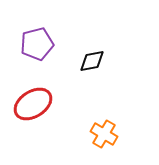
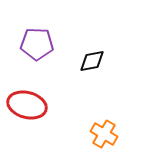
purple pentagon: rotated 16 degrees clockwise
red ellipse: moved 6 px left, 1 px down; rotated 48 degrees clockwise
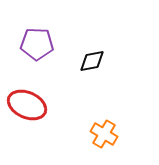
red ellipse: rotated 9 degrees clockwise
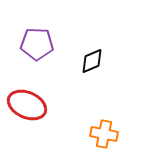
black diamond: rotated 12 degrees counterclockwise
orange cross: rotated 20 degrees counterclockwise
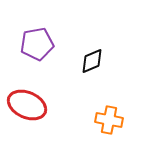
purple pentagon: rotated 12 degrees counterclockwise
orange cross: moved 5 px right, 14 px up
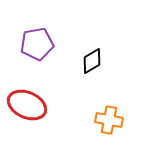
black diamond: rotated 8 degrees counterclockwise
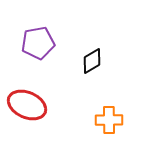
purple pentagon: moved 1 px right, 1 px up
orange cross: rotated 12 degrees counterclockwise
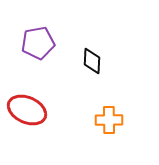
black diamond: rotated 56 degrees counterclockwise
red ellipse: moved 5 px down
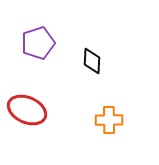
purple pentagon: rotated 8 degrees counterclockwise
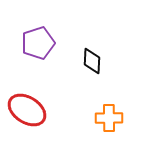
red ellipse: rotated 9 degrees clockwise
orange cross: moved 2 px up
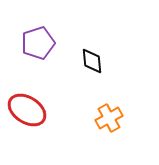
black diamond: rotated 8 degrees counterclockwise
orange cross: rotated 28 degrees counterclockwise
